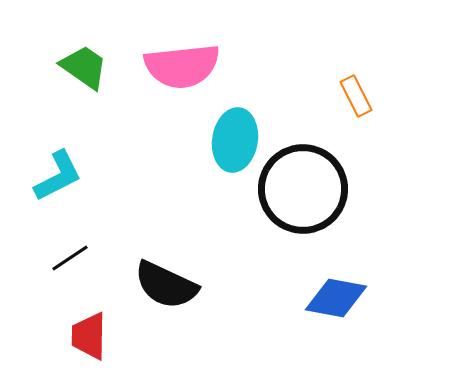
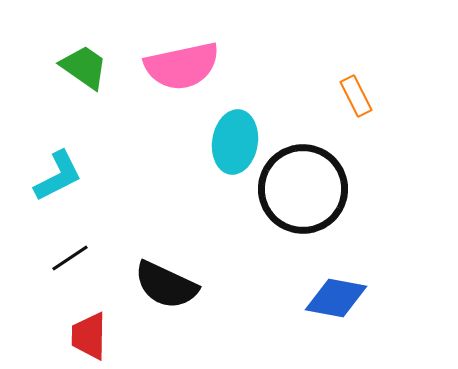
pink semicircle: rotated 6 degrees counterclockwise
cyan ellipse: moved 2 px down
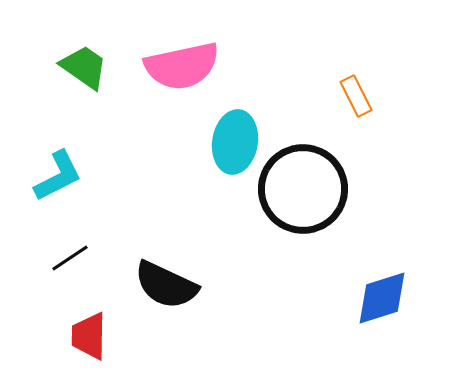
blue diamond: moved 46 px right; rotated 28 degrees counterclockwise
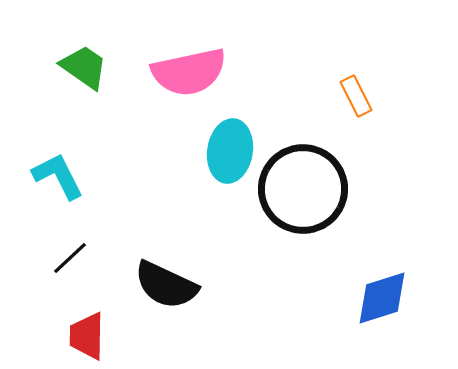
pink semicircle: moved 7 px right, 6 px down
cyan ellipse: moved 5 px left, 9 px down
cyan L-shape: rotated 90 degrees counterclockwise
black line: rotated 9 degrees counterclockwise
red trapezoid: moved 2 px left
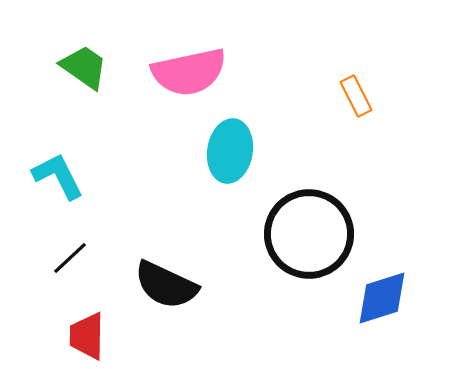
black circle: moved 6 px right, 45 px down
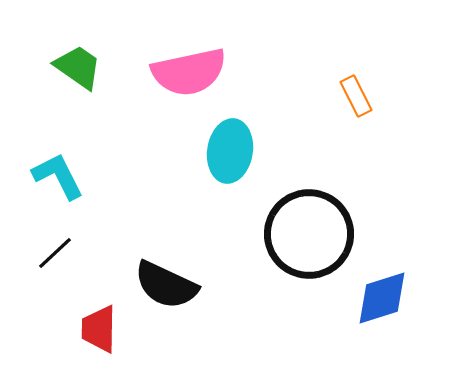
green trapezoid: moved 6 px left
black line: moved 15 px left, 5 px up
red trapezoid: moved 12 px right, 7 px up
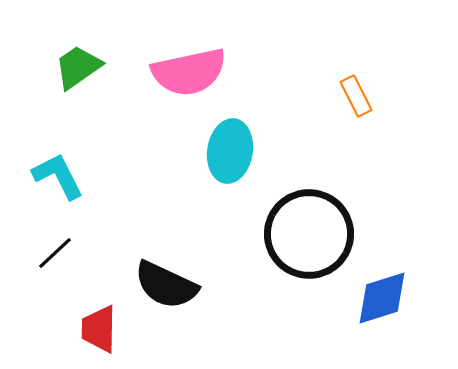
green trapezoid: rotated 70 degrees counterclockwise
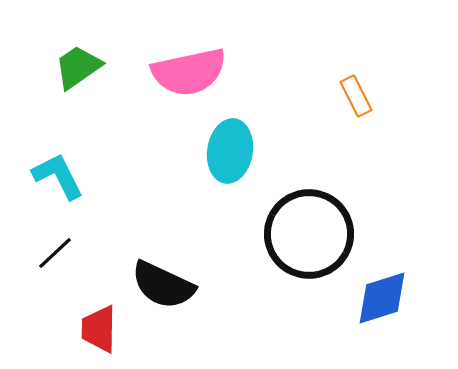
black semicircle: moved 3 px left
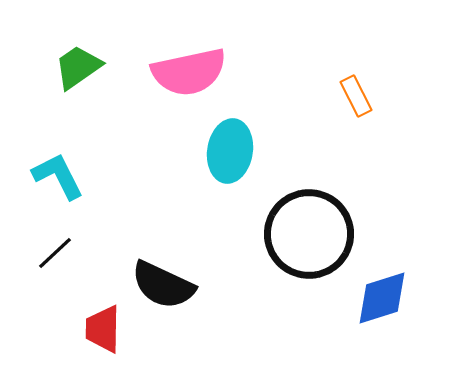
red trapezoid: moved 4 px right
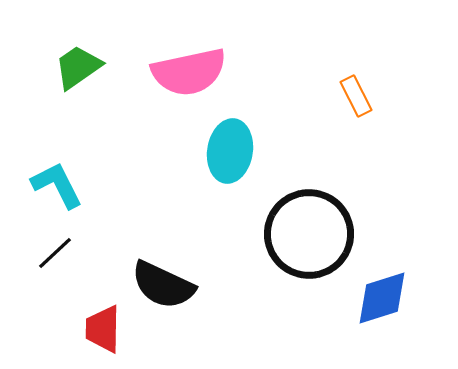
cyan L-shape: moved 1 px left, 9 px down
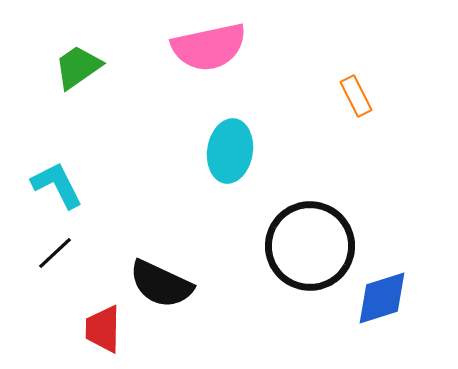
pink semicircle: moved 20 px right, 25 px up
black circle: moved 1 px right, 12 px down
black semicircle: moved 2 px left, 1 px up
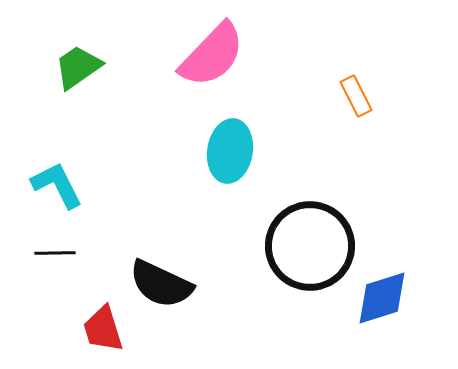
pink semicircle: moved 3 px right, 8 px down; rotated 34 degrees counterclockwise
black line: rotated 42 degrees clockwise
red trapezoid: rotated 18 degrees counterclockwise
